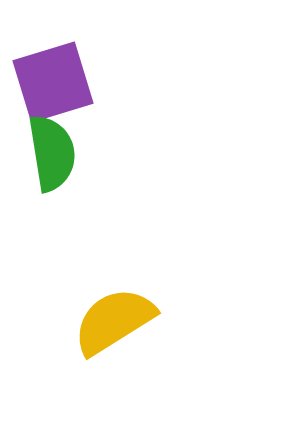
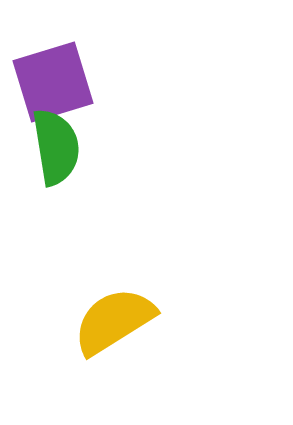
green semicircle: moved 4 px right, 6 px up
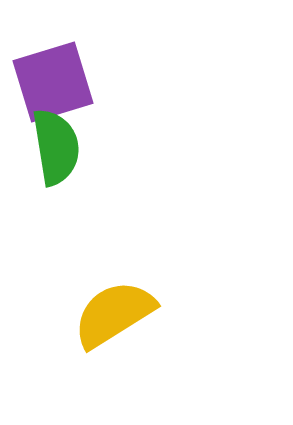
yellow semicircle: moved 7 px up
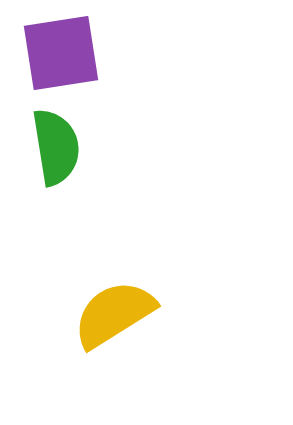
purple square: moved 8 px right, 29 px up; rotated 8 degrees clockwise
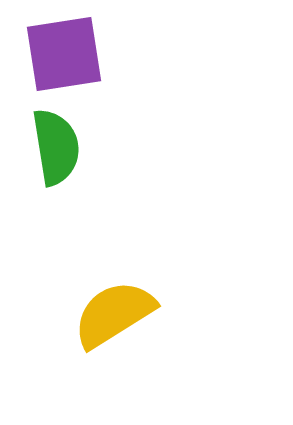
purple square: moved 3 px right, 1 px down
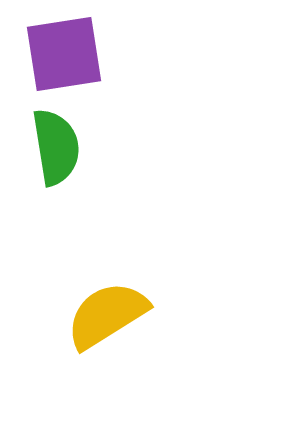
yellow semicircle: moved 7 px left, 1 px down
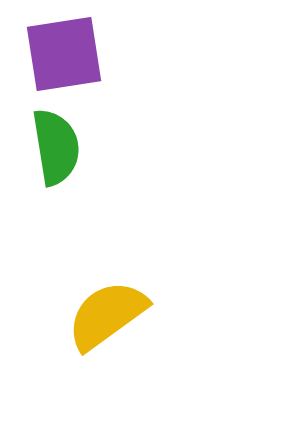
yellow semicircle: rotated 4 degrees counterclockwise
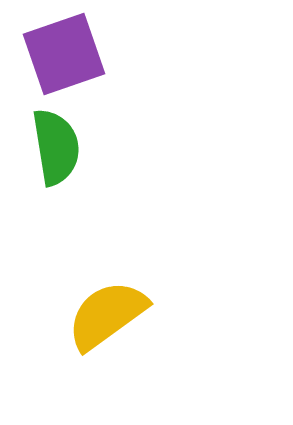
purple square: rotated 10 degrees counterclockwise
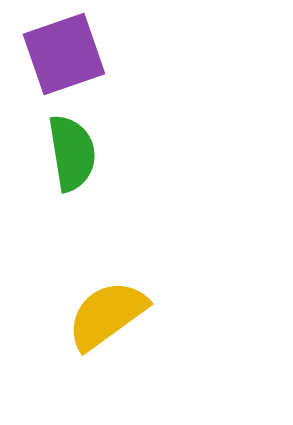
green semicircle: moved 16 px right, 6 px down
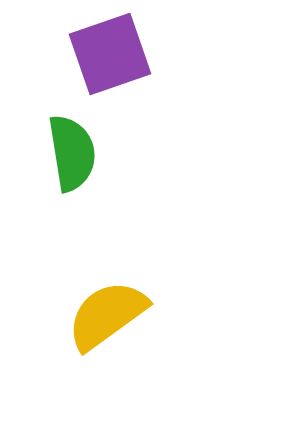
purple square: moved 46 px right
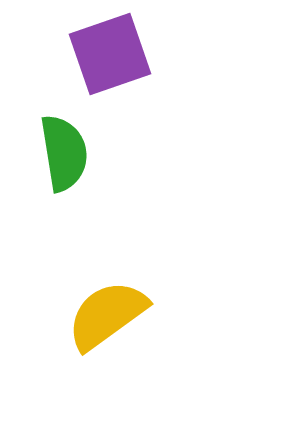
green semicircle: moved 8 px left
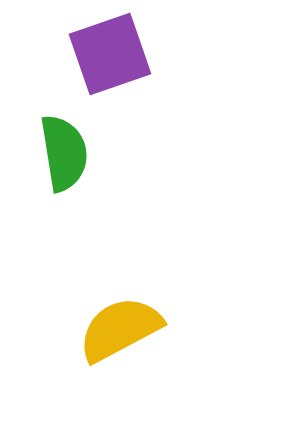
yellow semicircle: moved 13 px right, 14 px down; rotated 8 degrees clockwise
